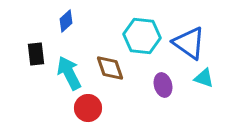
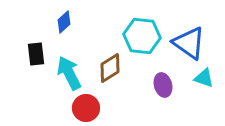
blue diamond: moved 2 px left, 1 px down
brown diamond: rotated 76 degrees clockwise
red circle: moved 2 px left
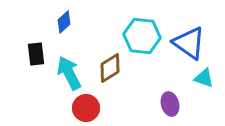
purple ellipse: moved 7 px right, 19 px down
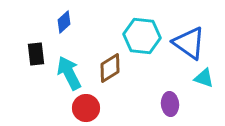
purple ellipse: rotated 10 degrees clockwise
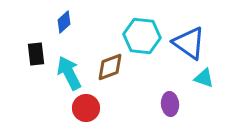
brown diamond: moved 1 px up; rotated 12 degrees clockwise
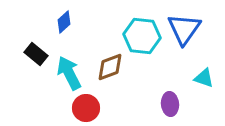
blue triangle: moved 5 px left, 14 px up; rotated 30 degrees clockwise
black rectangle: rotated 45 degrees counterclockwise
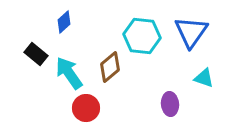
blue triangle: moved 7 px right, 3 px down
brown diamond: rotated 20 degrees counterclockwise
cyan arrow: rotated 8 degrees counterclockwise
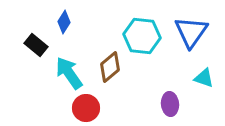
blue diamond: rotated 15 degrees counterclockwise
black rectangle: moved 9 px up
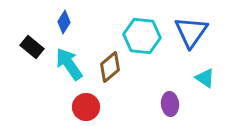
black rectangle: moved 4 px left, 2 px down
cyan arrow: moved 9 px up
cyan triangle: moved 1 px right; rotated 15 degrees clockwise
red circle: moved 1 px up
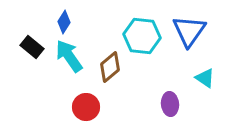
blue triangle: moved 2 px left, 1 px up
cyan arrow: moved 8 px up
